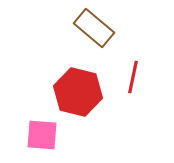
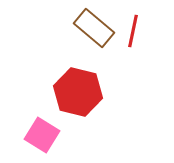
red line: moved 46 px up
pink square: rotated 28 degrees clockwise
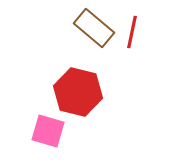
red line: moved 1 px left, 1 px down
pink square: moved 6 px right, 4 px up; rotated 16 degrees counterclockwise
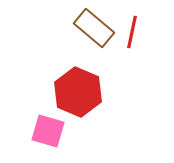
red hexagon: rotated 9 degrees clockwise
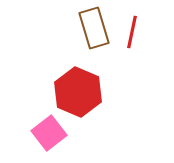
brown rectangle: rotated 33 degrees clockwise
pink square: moved 1 px right, 2 px down; rotated 36 degrees clockwise
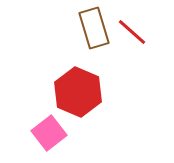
red line: rotated 60 degrees counterclockwise
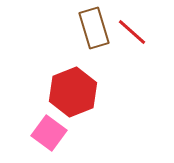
red hexagon: moved 5 px left; rotated 15 degrees clockwise
pink square: rotated 16 degrees counterclockwise
